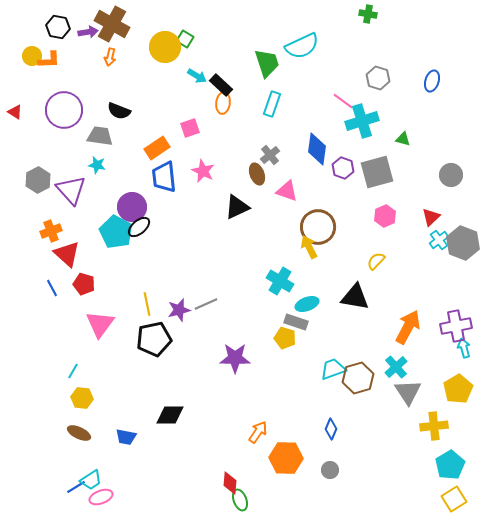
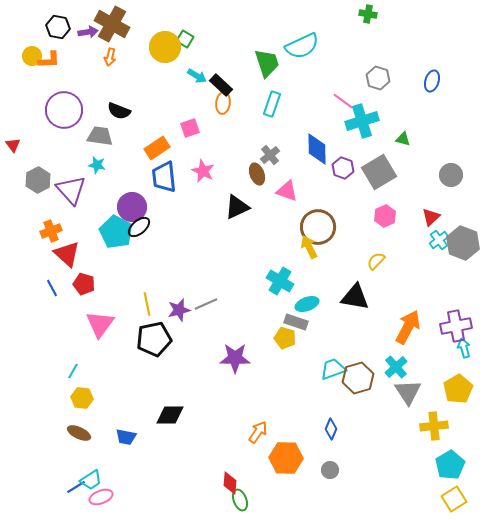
red triangle at (15, 112): moved 2 px left, 33 px down; rotated 21 degrees clockwise
blue diamond at (317, 149): rotated 8 degrees counterclockwise
gray square at (377, 172): moved 2 px right; rotated 16 degrees counterclockwise
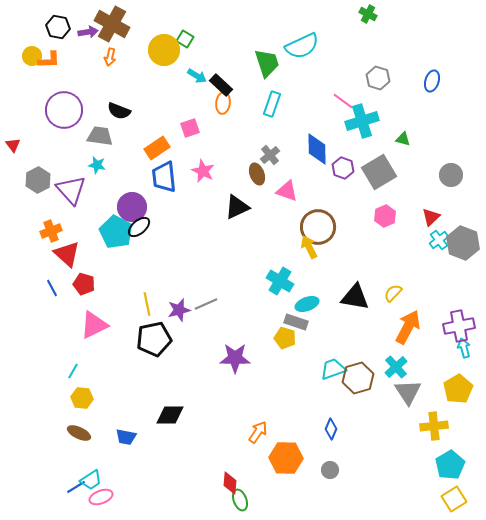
green cross at (368, 14): rotated 18 degrees clockwise
yellow circle at (165, 47): moved 1 px left, 3 px down
yellow semicircle at (376, 261): moved 17 px right, 32 px down
pink triangle at (100, 324): moved 6 px left, 1 px down; rotated 28 degrees clockwise
purple cross at (456, 326): moved 3 px right
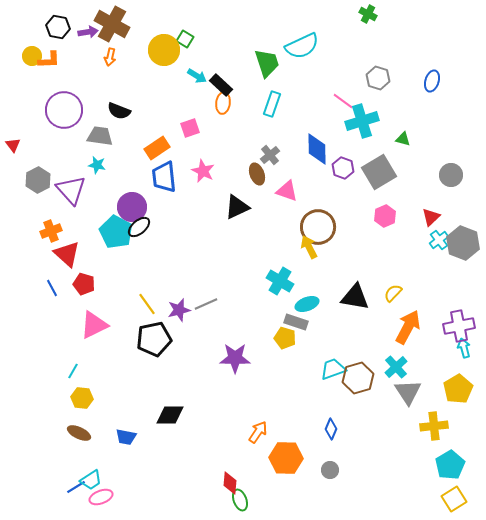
yellow line at (147, 304): rotated 25 degrees counterclockwise
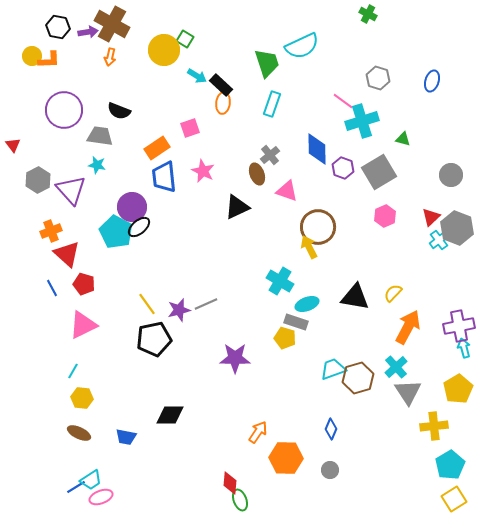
gray hexagon at (463, 243): moved 6 px left, 15 px up
pink triangle at (94, 325): moved 11 px left
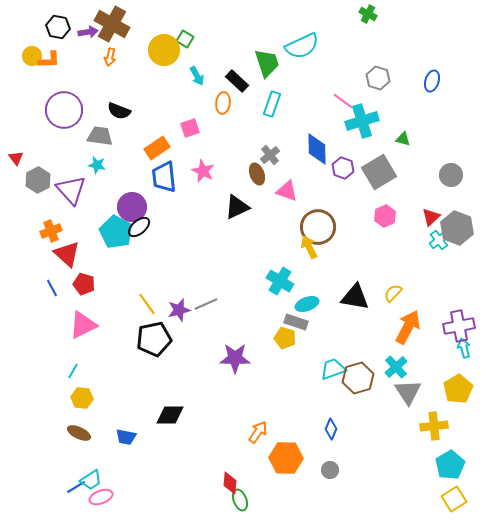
cyan arrow at (197, 76): rotated 30 degrees clockwise
black rectangle at (221, 85): moved 16 px right, 4 px up
red triangle at (13, 145): moved 3 px right, 13 px down
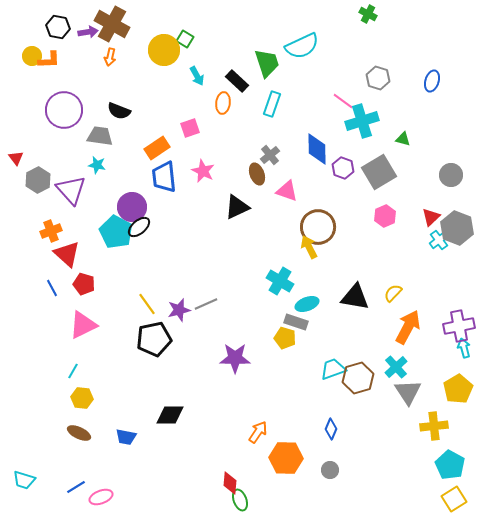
cyan pentagon at (450, 465): rotated 12 degrees counterclockwise
cyan trapezoid at (91, 480): moved 67 px left; rotated 50 degrees clockwise
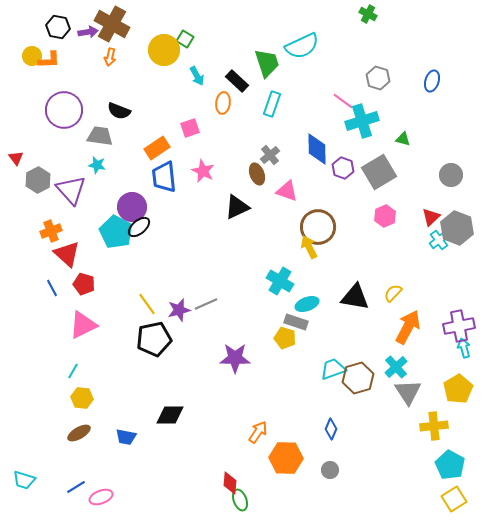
brown ellipse at (79, 433): rotated 55 degrees counterclockwise
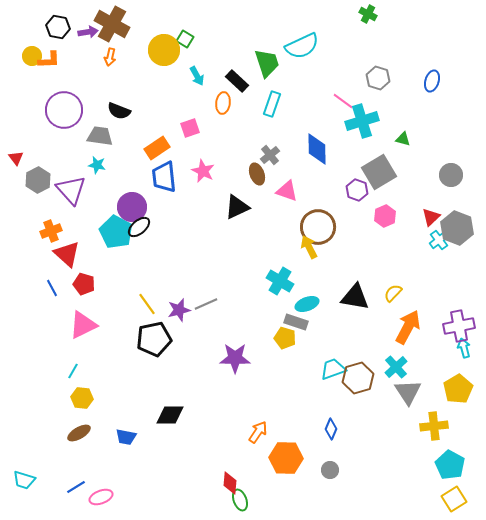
purple hexagon at (343, 168): moved 14 px right, 22 px down
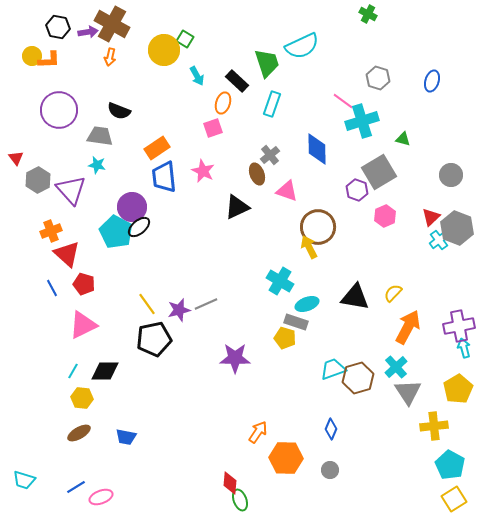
orange ellipse at (223, 103): rotated 10 degrees clockwise
purple circle at (64, 110): moved 5 px left
pink square at (190, 128): moved 23 px right
black diamond at (170, 415): moved 65 px left, 44 px up
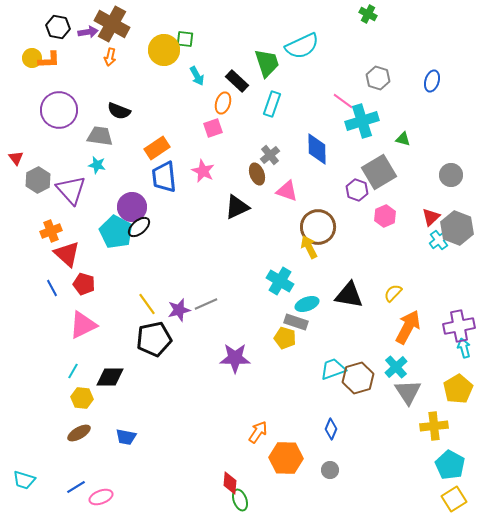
green square at (185, 39): rotated 24 degrees counterclockwise
yellow circle at (32, 56): moved 2 px down
black triangle at (355, 297): moved 6 px left, 2 px up
black diamond at (105, 371): moved 5 px right, 6 px down
